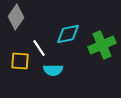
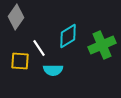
cyan diamond: moved 2 px down; rotated 20 degrees counterclockwise
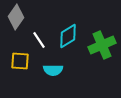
white line: moved 8 px up
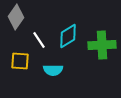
green cross: rotated 20 degrees clockwise
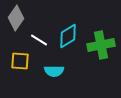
gray diamond: moved 1 px down
white line: rotated 24 degrees counterclockwise
green cross: moved 1 px left; rotated 8 degrees counterclockwise
cyan semicircle: moved 1 px right, 1 px down
